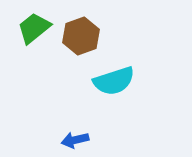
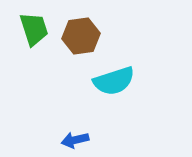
green trapezoid: moved 1 px down; rotated 111 degrees clockwise
brown hexagon: rotated 12 degrees clockwise
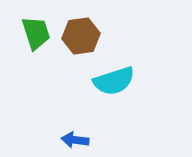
green trapezoid: moved 2 px right, 4 px down
blue arrow: rotated 20 degrees clockwise
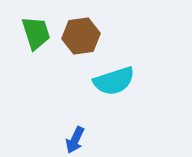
blue arrow: rotated 72 degrees counterclockwise
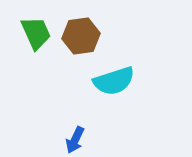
green trapezoid: rotated 6 degrees counterclockwise
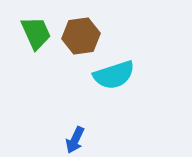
cyan semicircle: moved 6 px up
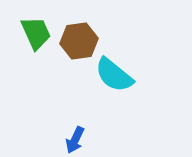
brown hexagon: moved 2 px left, 5 px down
cyan semicircle: rotated 57 degrees clockwise
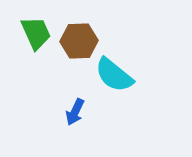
brown hexagon: rotated 6 degrees clockwise
blue arrow: moved 28 px up
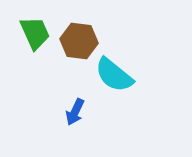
green trapezoid: moved 1 px left
brown hexagon: rotated 9 degrees clockwise
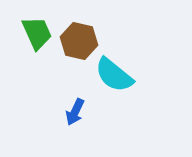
green trapezoid: moved 2 px right
brown hexagon: rotated 6 degrees clockwise
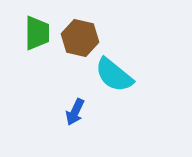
green trapezoid: rotated 24 degrees clockwise
brown hexagon: moved 1 px right, 3 px up
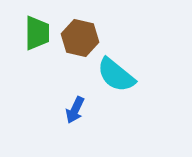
cyan semicircle: moved 2 px right
blue arrow: moved 2 px up
